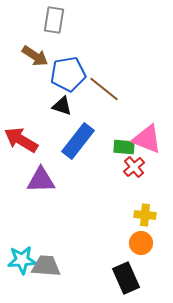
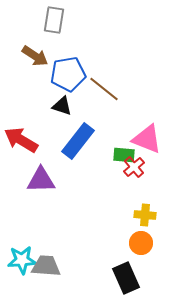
green rectangle: moved 8 px down
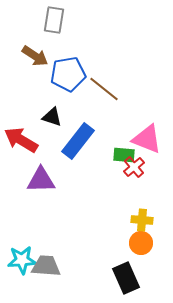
black triangle: moved 10 px left, 11 px down
yellow cross: moved 3 px left, 5 px down
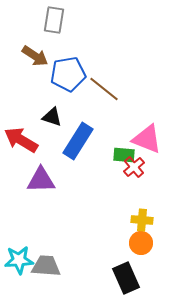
blue rectangle: rotated 6 degrees counterclockwise
cyan star: moved 3 px left
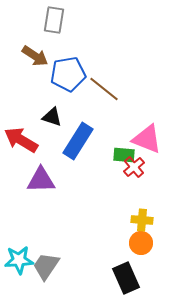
gray trapezoid: rotated 60 degrees counterclockwise
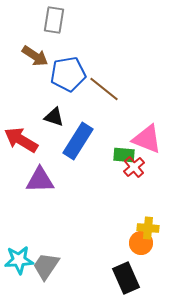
black triangle: moved 2 px right
purple triangle: moved 1 px left
yellow cross: moved 6 px right, 8 px down
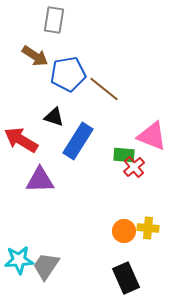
pink triangle: moved 5 px right, 3 px up
orange circle: moved 17 px left, 12 px up
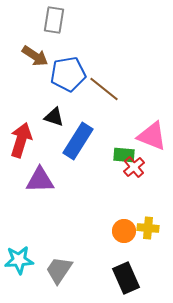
red arrow: rotated 76 degrees clockwise
gray trapezoid: moved 13 px right, 4 px down
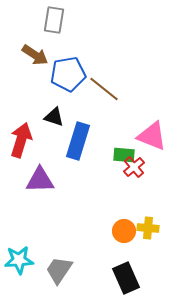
brown arrow: moved 1 px up
blue rectangle: rotated 15 degrees counterclockwise
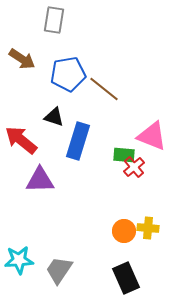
brown arrow: moved 13 px left, 4 px down
red arrow: rotated 68 degrees counterclockwise
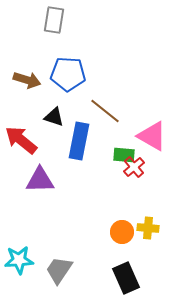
brown arrow: moved 5 px right, 21 px down; rotated 16 degrees counterclockwise
blue pentagon: rotated 12 degrees clockwise
brown line: moved 1 px right, 22 px down
pink triangle: rotated 8 degrees clockwise
blue rectangle: moved 1 px right; rotated 6 degrees counterclockwise
orange circle: moved 2 px left, 1 px down
